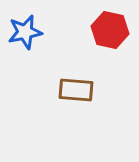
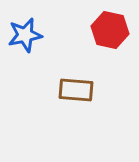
blue star: moved 3 px down
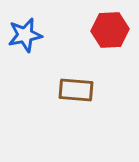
red hexagon: rotated 15 degrees counterclockwise
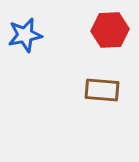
brown rectangle: moved 26 px right
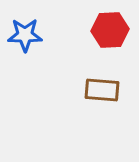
blue star: rotated 12 degrees clockwise
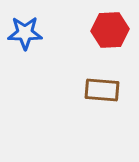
blue star: moved 2 px up
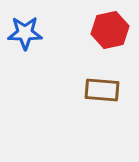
red hexagon: rotated 9 degrees counterclockwise
